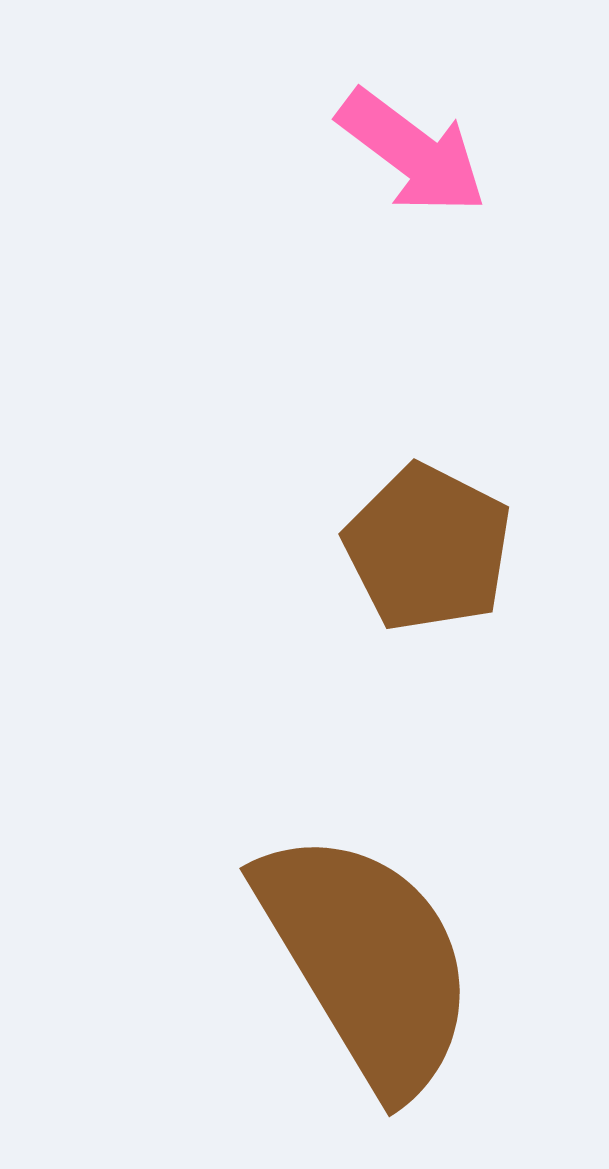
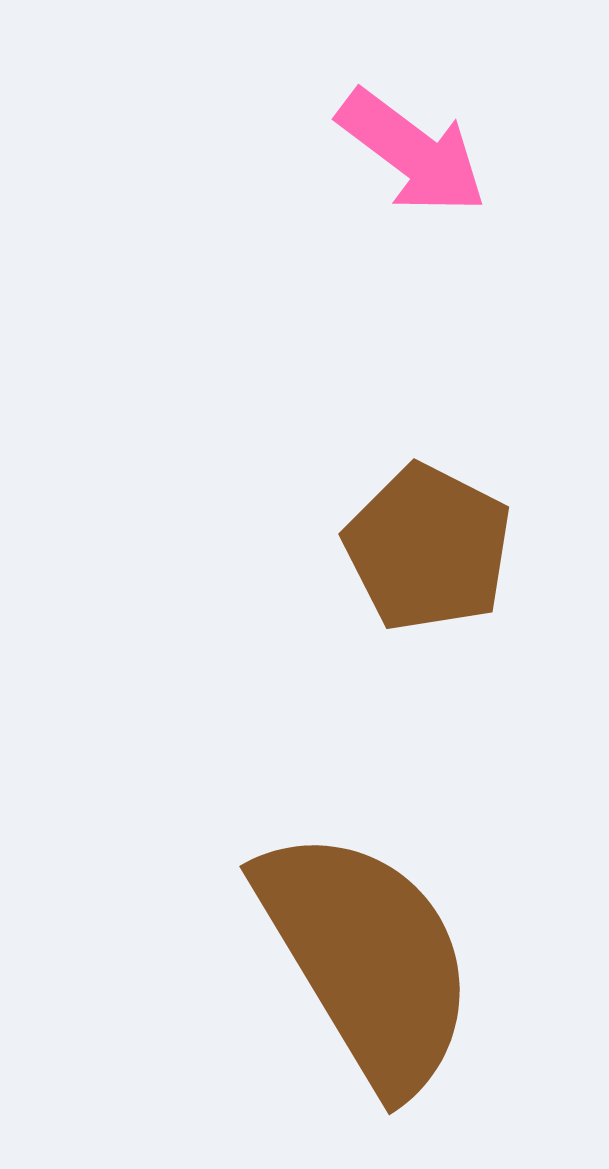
brown semicircle: moved 2 px up
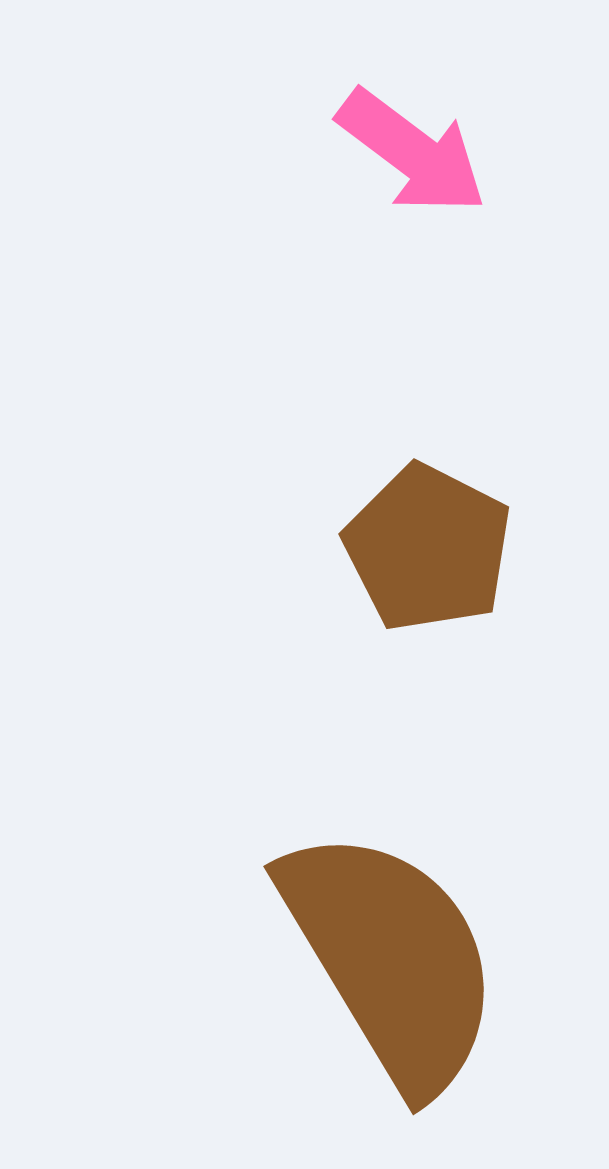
brown semicircle: moved 24 px right
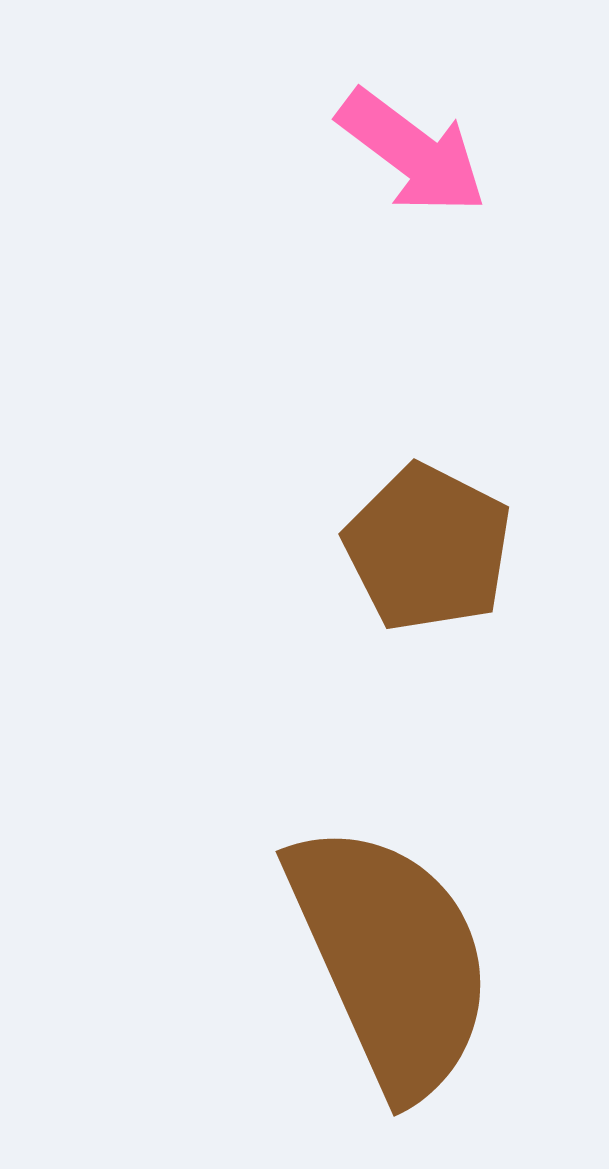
brown semicircle: rotated 7 degrees clockwise
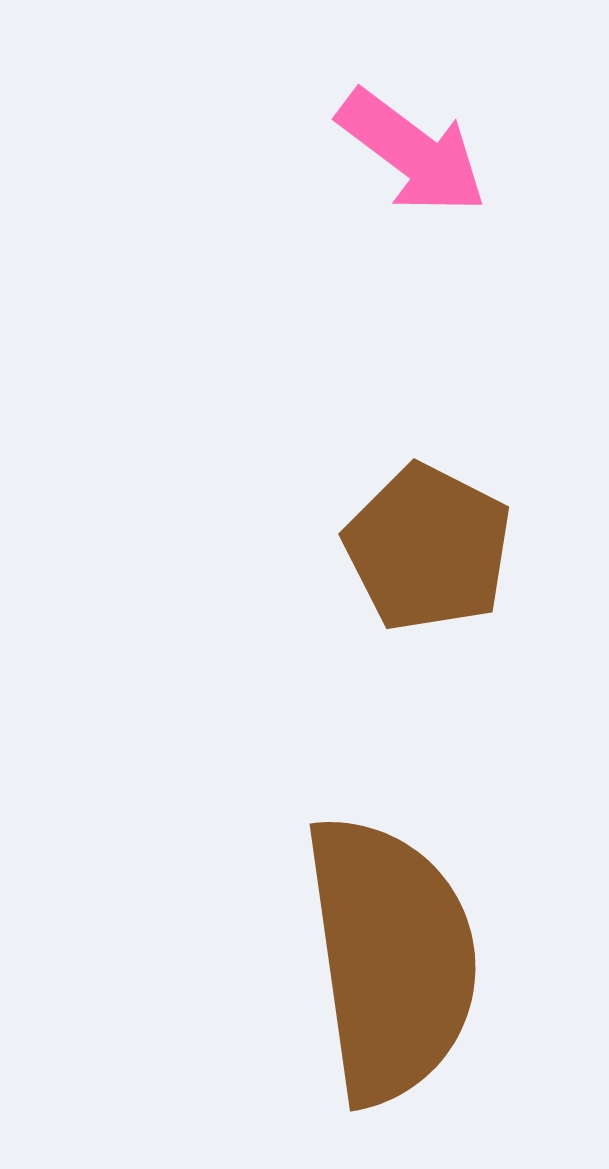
brown semicircle: rotated 16 degrees clockwise
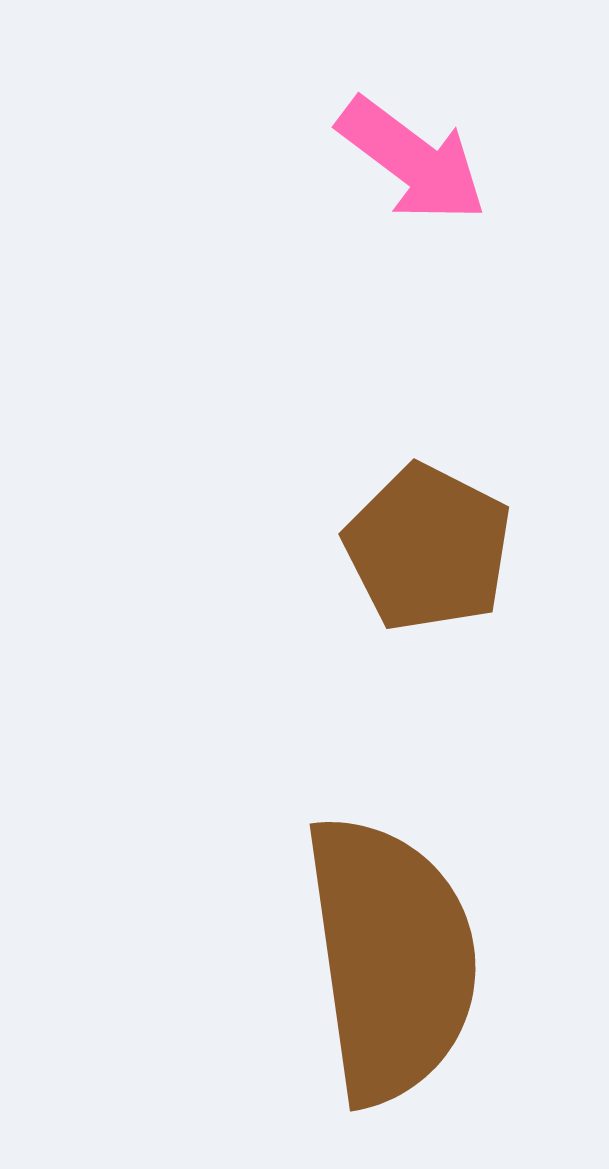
pink arrow: moved 8 px down
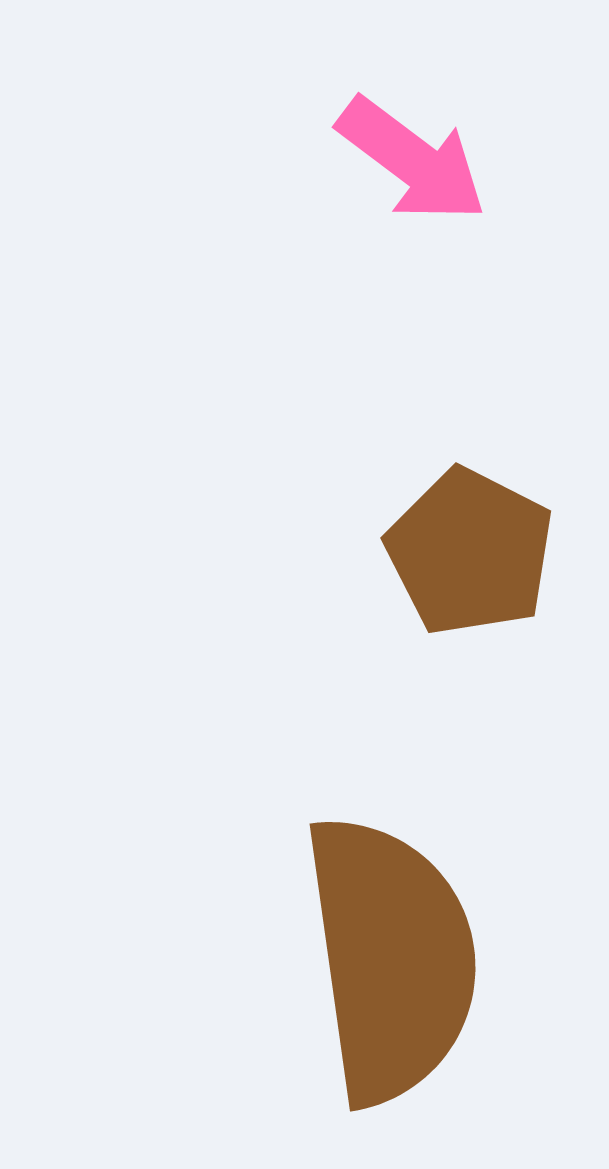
brown pentagon: moved 42 px right, 4 px down
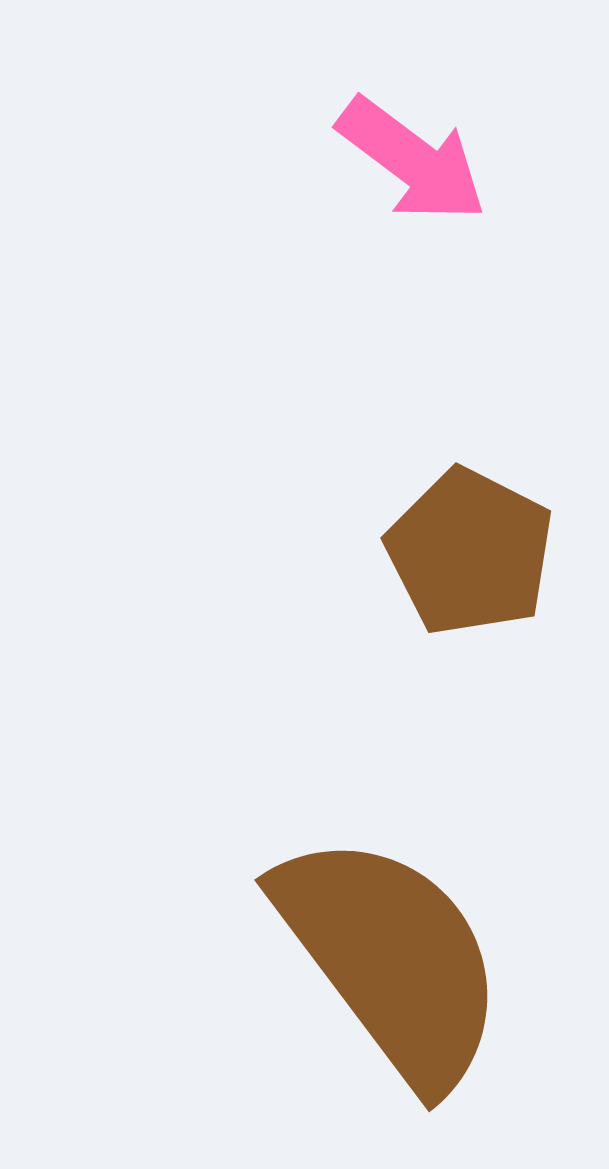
brown semicircle: rotated 29 degrees counterclockwise
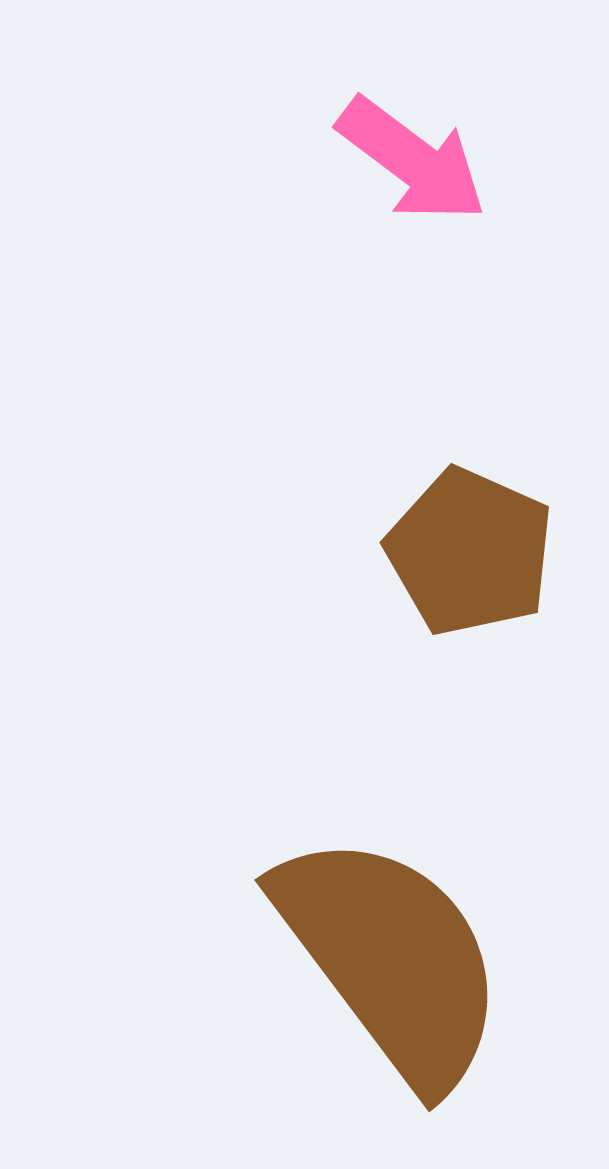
brown pentagon: rotated 3 degrees counterclockwise
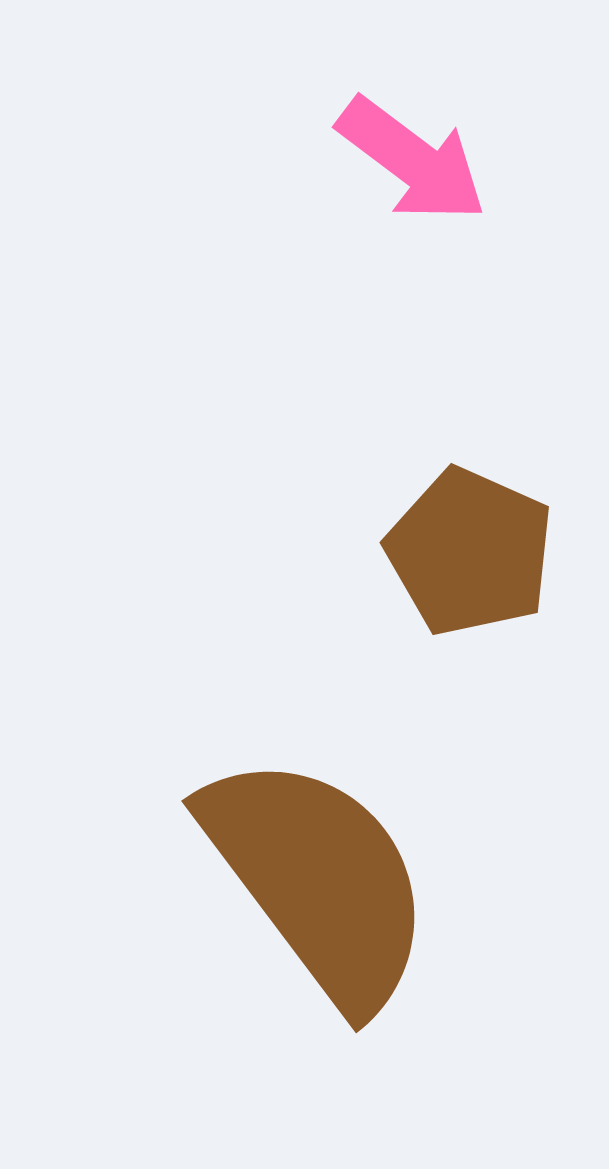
brown semicircle: moved 73 px left, 79 px up
